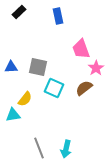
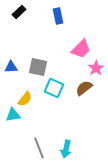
pink trapezoid: rotated 115 degrees counterclockwise
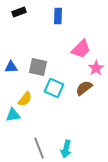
black rectangle: rotated 24 degrees clockwise
blue rectangle: rotated 14 degrees clockwise
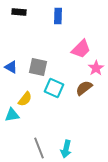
black rectangle: rotated 24 degrees clockwise
blue triangle: rotated 32 degrees clockwise
cyan triangle: moved 1 px left
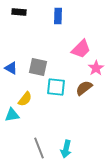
blue triangle: moved 1 px down
cyan square: moved 2 px right, 1 px up; rotated 18 degrees counterclockwise
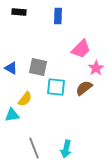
gray line: moved 5 px left
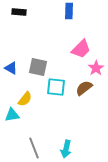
blue rectangle: moved 11 px right, 5 px up
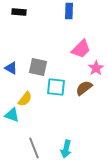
cyan triangle: rotated 28 degrees clockwise
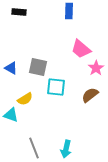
pink trapezoid: rotated 85 degrees clockwise
brown semicircle: moved 6 px right, 7 px down
yellow semicircle: rotated 21 degrees clockwise
cyan triangle: moved 1 px left
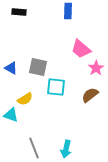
blue rectangle: moved 1 px left
